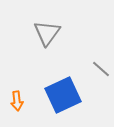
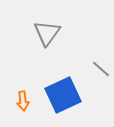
orange arrow: moved 6 px right
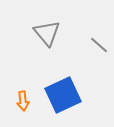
gray triangle: rotated 16 degrees counterclockwise
gray line: moved 2 px left, 24 px up
